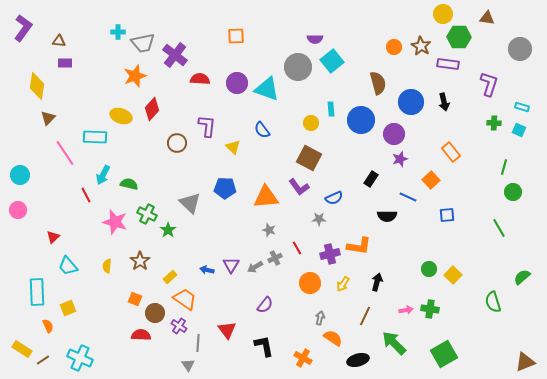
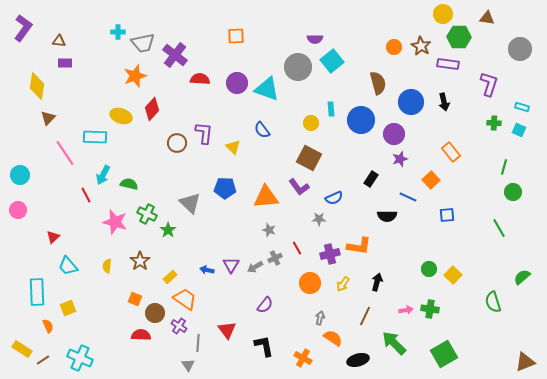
purple L-shape at (207, 126): moved 3 px left, 7 px down
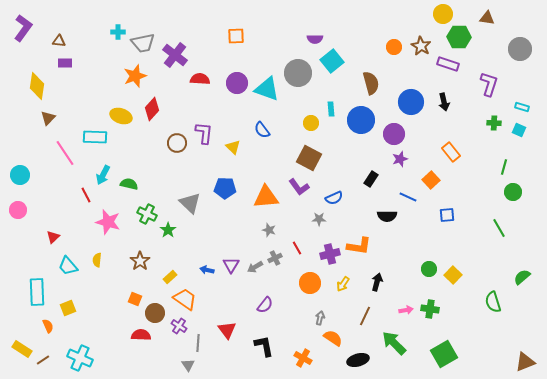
purple rectangle at (448, 64): rotated 10 degrees clockwise
gray circle at (298, 67): moved 6 px down
brown semicircle at (378, 83): moved 7 px left
pink star at (115, 222): moved 7 px left
yellow semicircle at (107, 266): moved 10 px left, 6 px up
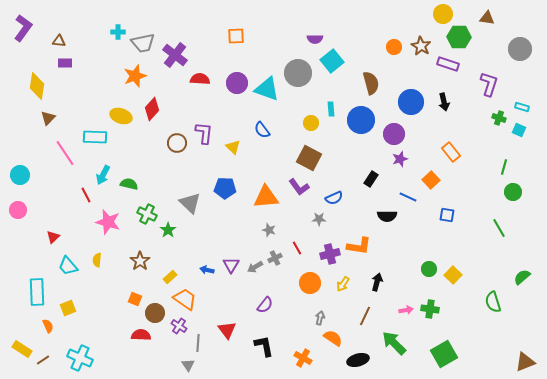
green cross at (494, 123): moved 5 px right, 5 px up; rotated 16 degrees clockwise
blue square at (447, 215): rotated 14 degrees clockwise
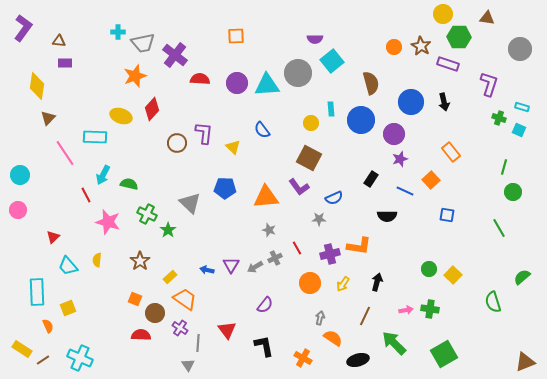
cyan triangle at (267, 89): moved 4 px up; rotated 24 degrees counterclockwise
blue line at (408, 197): moved 3 px left, 6 px up
purple cross at (179, 326): moved 1 px right, 2 px down
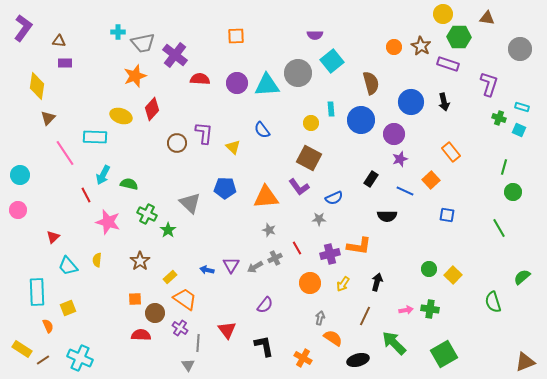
purple semicircle at (315, 39): moved 4 px up
orange square at (135, 299): rotated 24 degrees counterclockwise
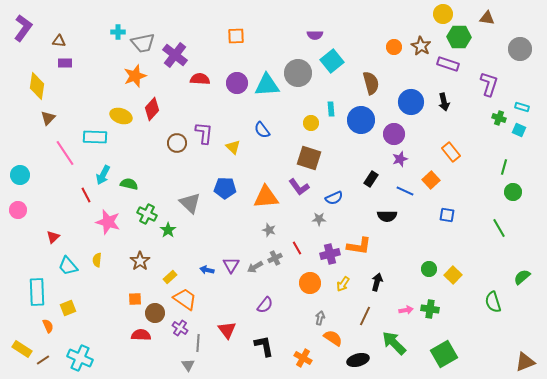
brown square at (309, 158): rotated 10 degrees counterclockwise
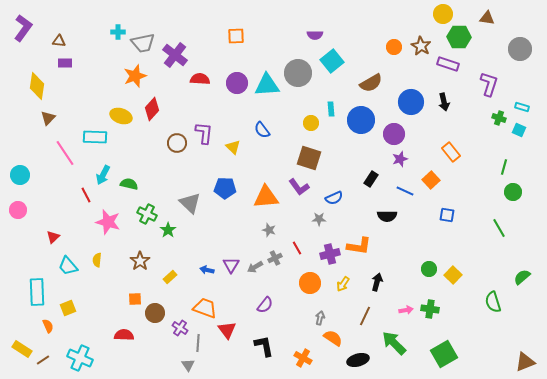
brown semicircle at (371, 83): rotated 75 degrees clockwise
orange trapezoid at (185, 299): moved 20 px right, 9 px down; rotated 15 degrees counterclockwise
red semicircle at (141, 335): moved 17 px left
